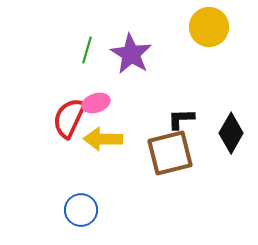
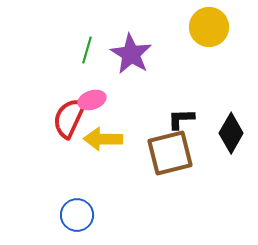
pink ellipse: moved 4 px left, 3 px up
blue circle: moved 4 px left, 5 px down
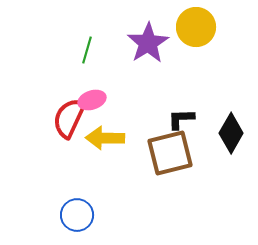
yellow circle: moved 13 px left
purple star: moved 17 px right, 11 px up; rotated 9 degrees clockwise
yellow arrow: moved 2 px right, 1 px up
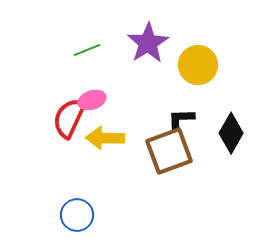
yellow circle: moved 2 px right, 38 px down
green line: rotated 52 degrees clockwise
brown square: moved 1 px left, 2 px up; rotated 6 degrees counterclockwise
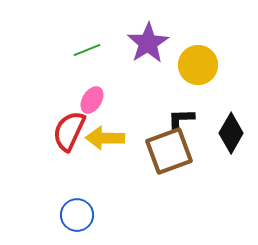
pink ellipse: rotated 40 degrees counterclockwise
red semicircle: moved 13 px down
